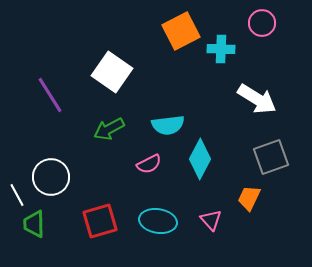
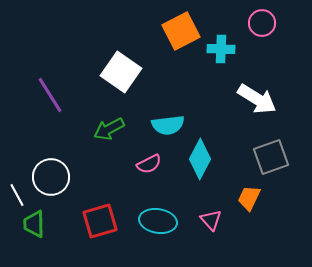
white square: moved 9 px right
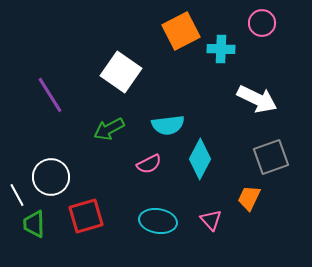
white arrow: rotated 6 degrees counterclockwise
red square: moved 14 px left, 5 px up
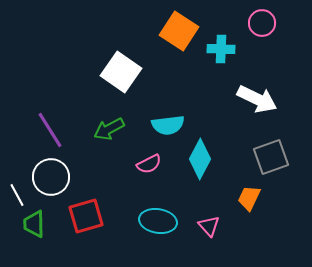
orange square: moved 2 px left; rotated 30 degrees counterclockwise
purple line: moved 35 px down
pink triangle: moved 2 px left, 6 px down
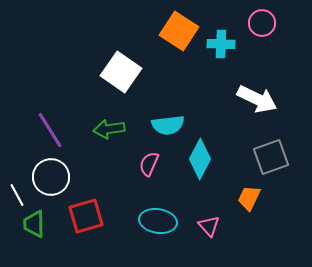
cyan cross: moved 5 px up
green arrow: rotated 20 degrees clockwise
pink semicircle: rotated 140 degrees clockwise
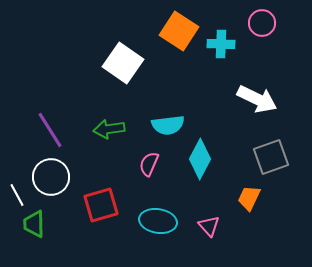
white square: moved 2 px right, 9 px up
red square: moved 15 px right, 11 px up
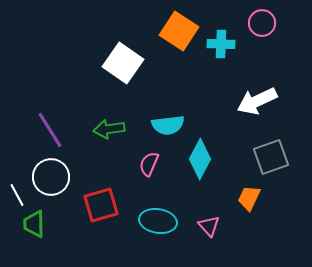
white arrow: moved 2 px down; rotated 129 degrees clockwise
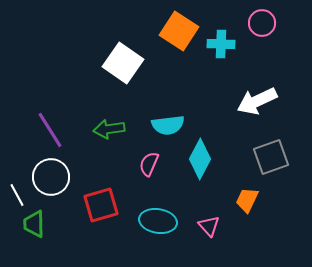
orange trapezoid: moved 2 px left, 2 px down
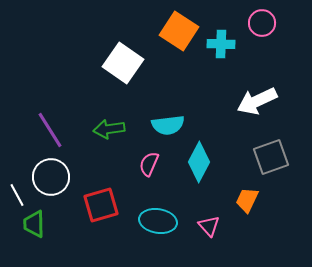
cyan diamond: moved 1 px left, 3 px down
